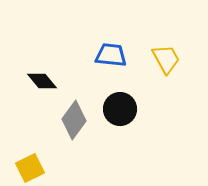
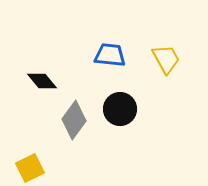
blue trapezoid: moved 1 px left
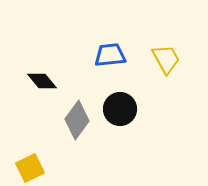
blue trapezoid: rotated 12 degrees counterclockwise
gray diamond: moved 3 px right
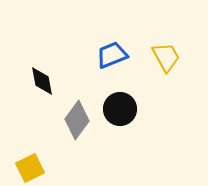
blue trapezoid: moved 2 px right; rotated 16 degrees counterclockwise
yellow trapezoid: moved 2 px up
black diamond: rotated 28 degrees clockwise
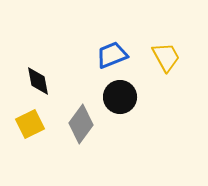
black diamond: moved 4 px left
black circle: moved 12 px up
gray diamond: moved 4 px right, 4 px down
yellow square: moved 44 px up
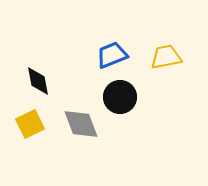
yellow trapezoid: rotated 72 degrees counterclockwise
gray diamond: rotated 57 degrees counterclockwise
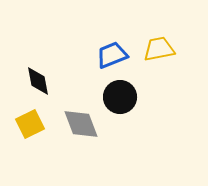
yellow trapezoid: moved 7 px left, 8 px up
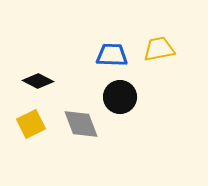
blue trapezoid: rotated 24 degrees clockwise
black diamond: rotated 52 degrees counterclockwise
yellow square: moved 1 px right
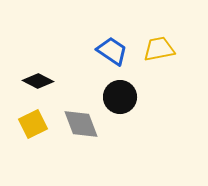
blue trapezoid: moved 4 px up; rotated 32 degrees clockwise
yellow square: moved 2 px right
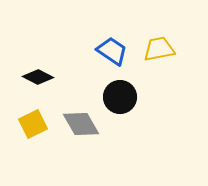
black diamond: moved 4 px up
gray diamond: rotated 9 degrees counterclockwise
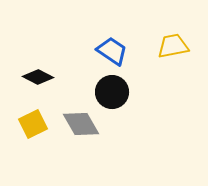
yellow trapezoid: moved 14 px right, 3 px up
black circle: moved 8 px left, 5 px up
